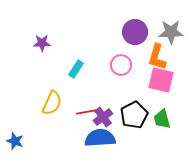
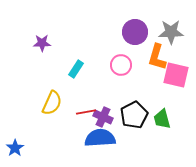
pink square: moved 15 px right, 5 px up
purple cross: rotated 30 degrees counterclockwise
blue star: moved 7 px down; rotated 18 degrees clockwise
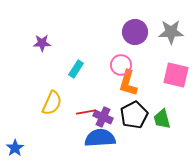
orange L-shape: moved 29 px left, 26 px down
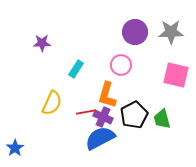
orange L-shape: moved 21 px left, 12 px down
blue semicircle: rotated 24 degrees counterclockwise
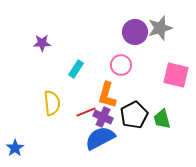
gray star: moved 11 px left, 4 px up; rotated 15 degrees counterclockwise
yellow semicircle: rotated 30 degrees counterclockwise
red line: rotated 12 degrees counterclockwise
